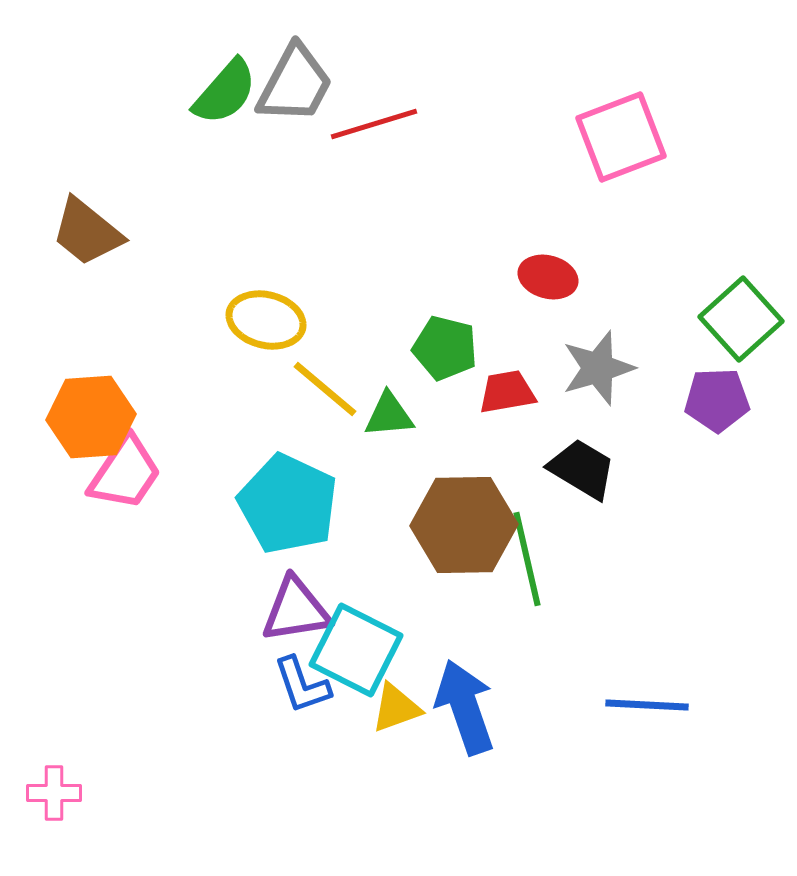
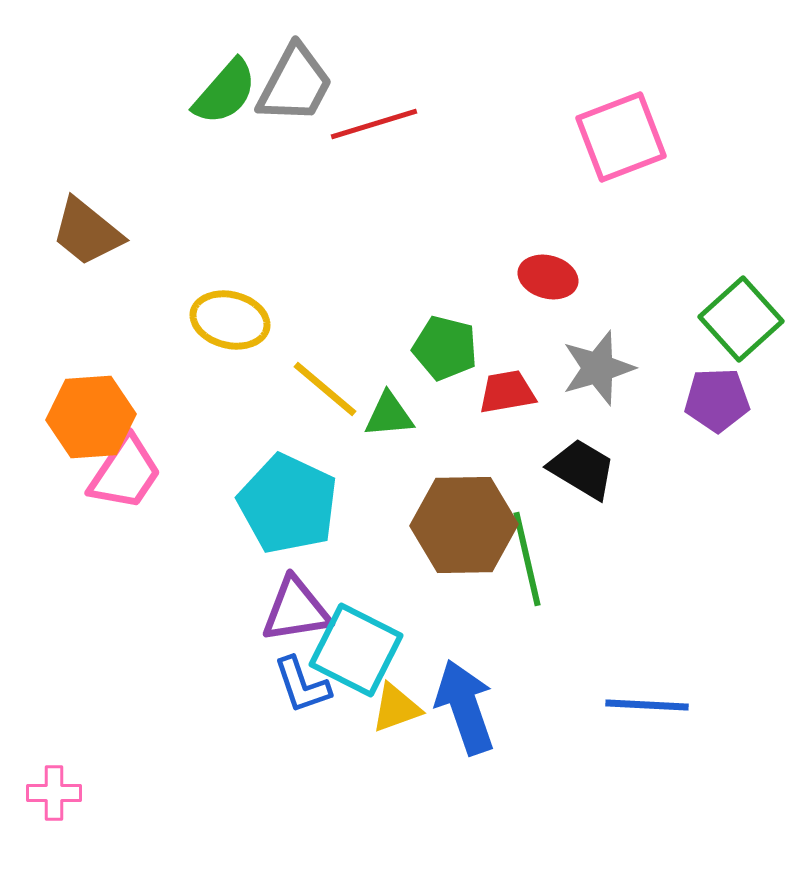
yellow ellipse: moved 36 px left
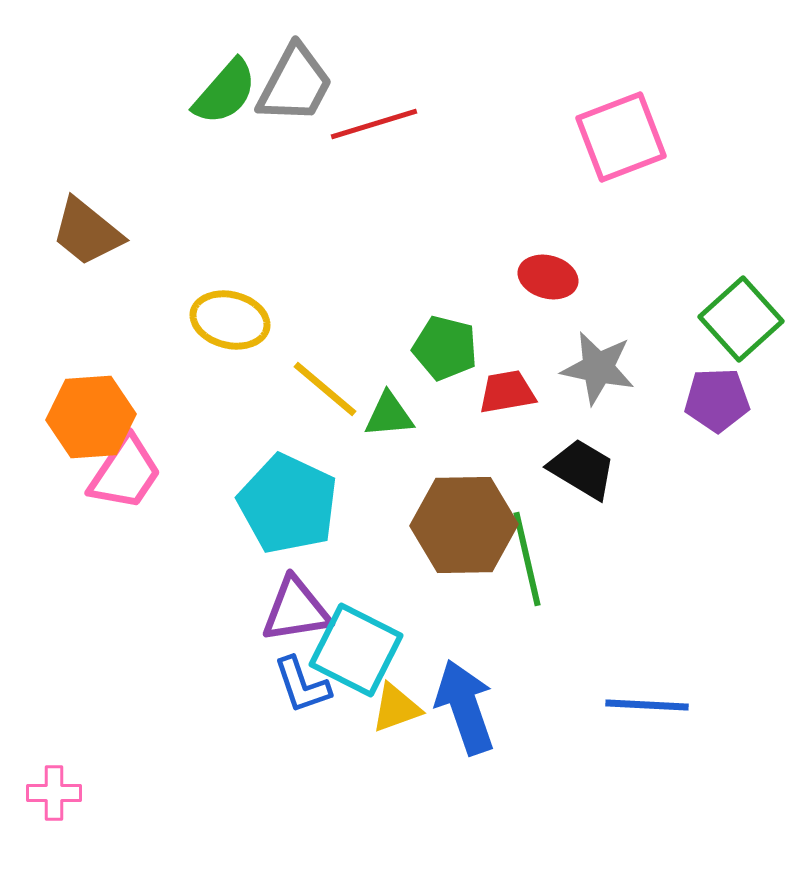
gray star: rotated 28 degrees clockwise
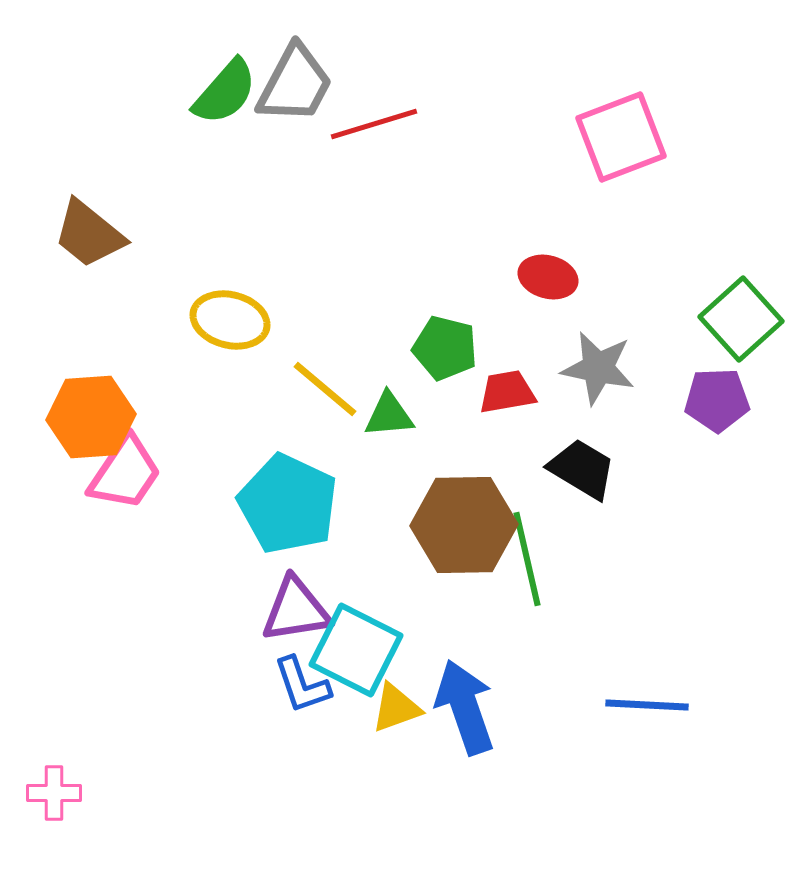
brown trapezoid: moved 2 px right, 2 px down
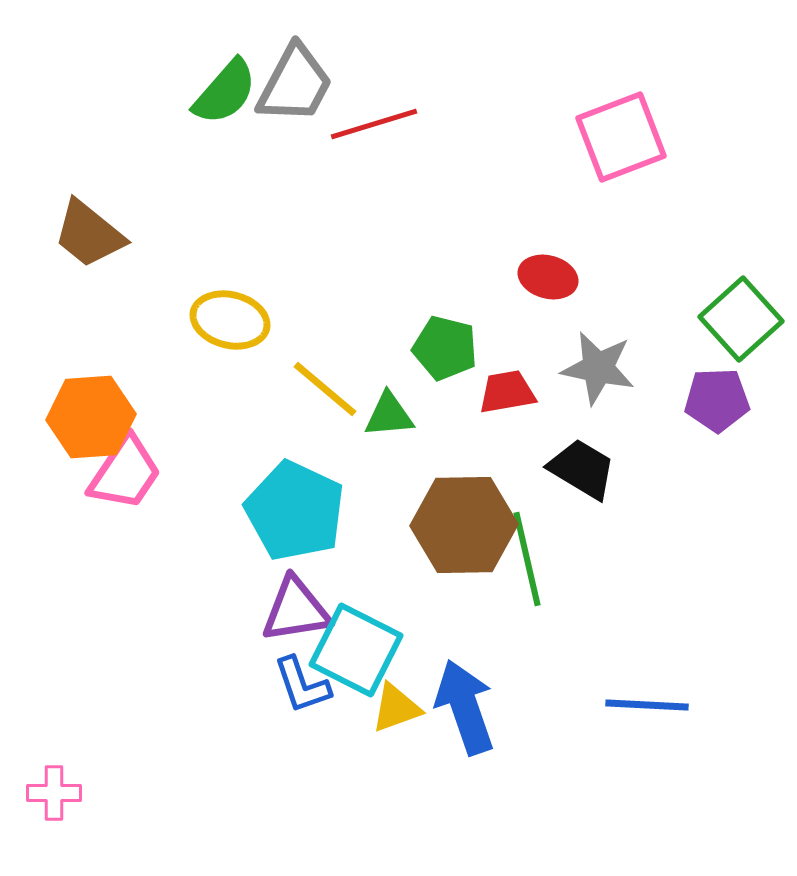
cyan pentagon: moved 7 px right, 7 px down
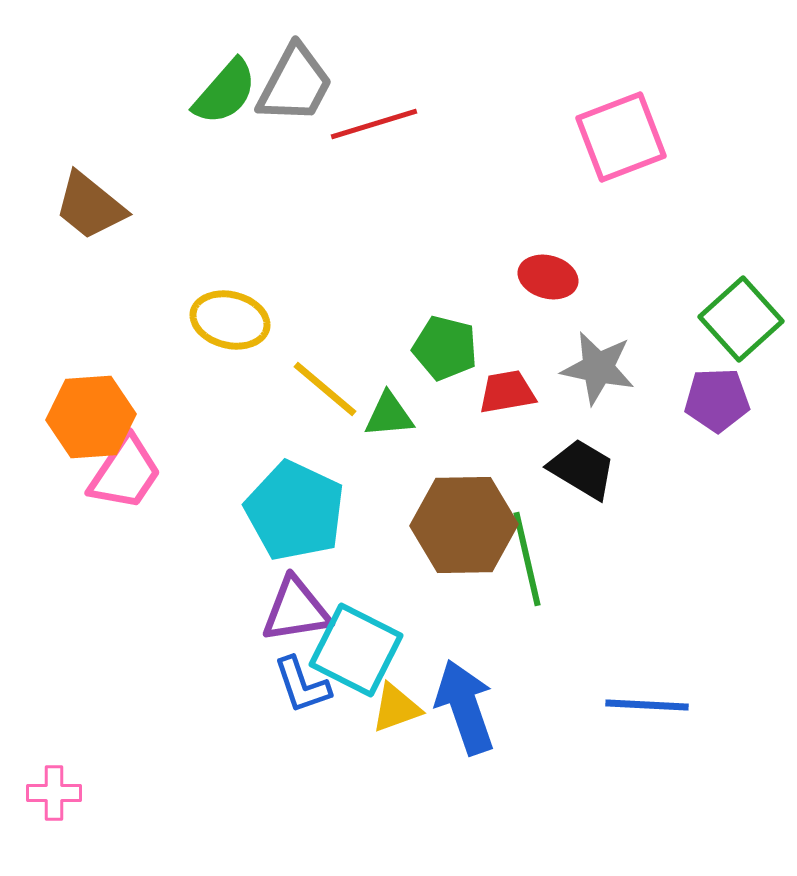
brown trapezoid: moved 1 px right, 28 px up
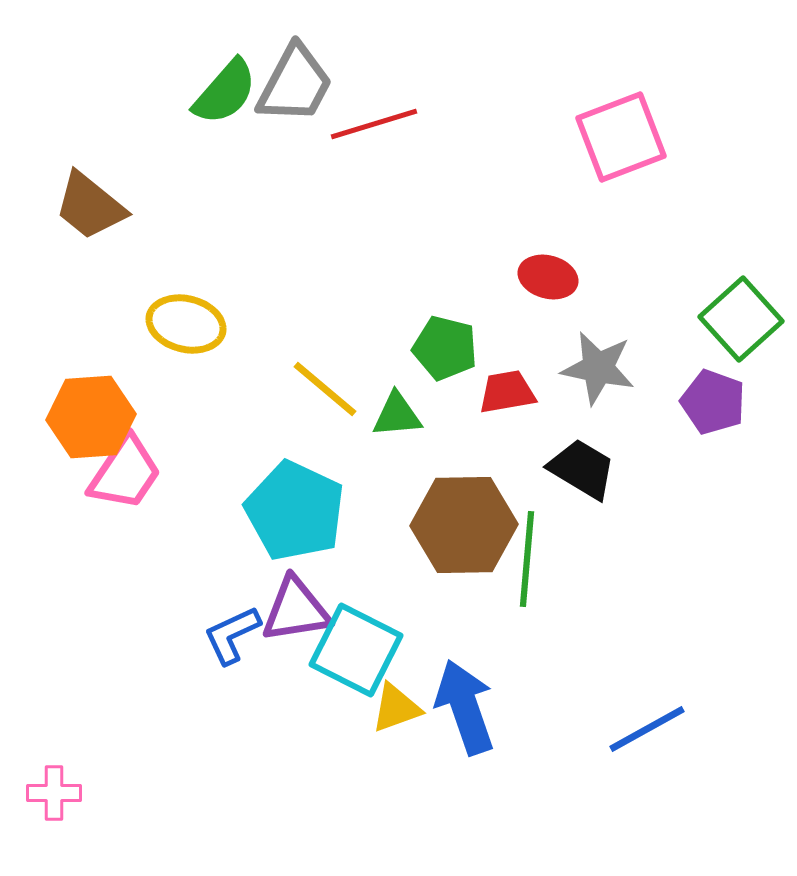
yellow ellipse: moved 44 px left, 4 px down
purple pentagon: moved 4 px left, 2 px down; rotated 22 degrees clockwise
green triangle: moved 8 px right
green line: rotated 18 degrees clockwise
blue L-shape: moved 70 px left, 50 px up; rotated 84 degrees clockwise
blue line: moved 24 px down; rotated 32 degrees counterclockwise
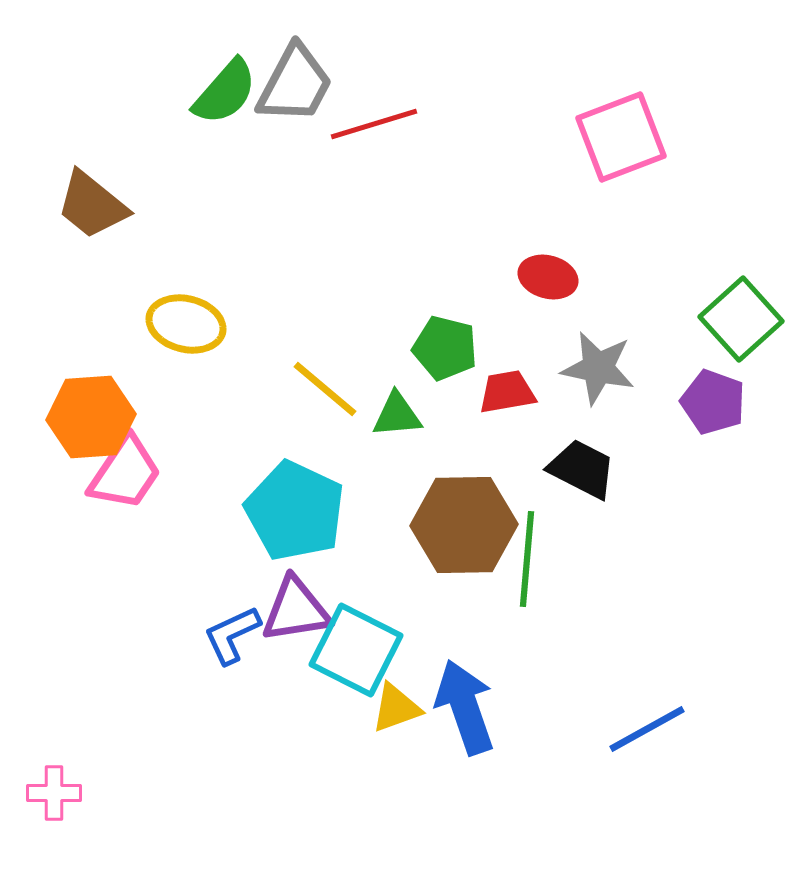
brown trapezoid: moved 2 px right, 1 px up
black trapezoid: rotated 4 degrees counterclockwise
